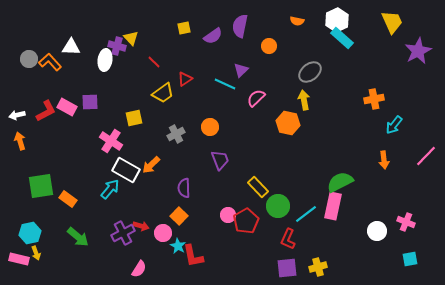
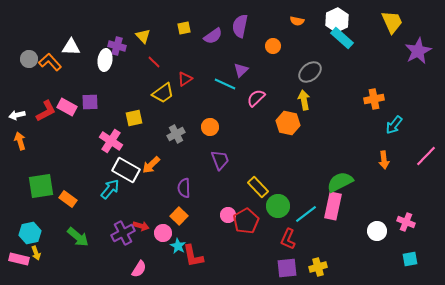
yellow triangle at (131, 38): moved 12 px right, 2 px up
orange circle at (269, 46): moved 4 px right
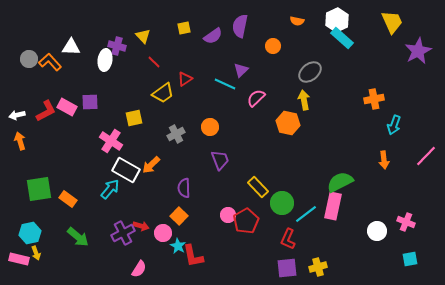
cyan arrow at (394, 125): rotated 18 degrees counterclockwise
green square at (41, 186): moved 2 px left, 3 px down
green circle at (278, 206): moved 4 px right, 3 px up
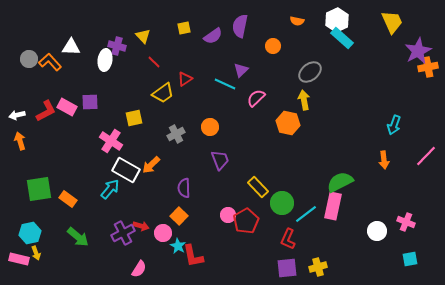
orange cross at (374, 99): moved 54 px right, 32 px up
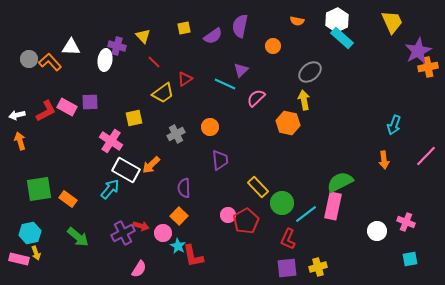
purple trapezoid at (220, 160): rotated 15 degrees clockwise
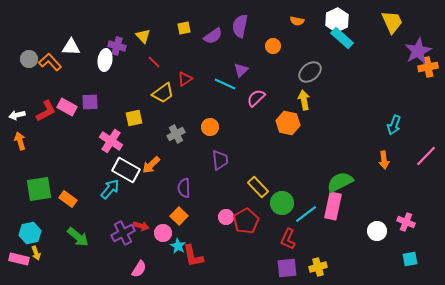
pink circle at (228, 215): moved 2 px left, 2 px down
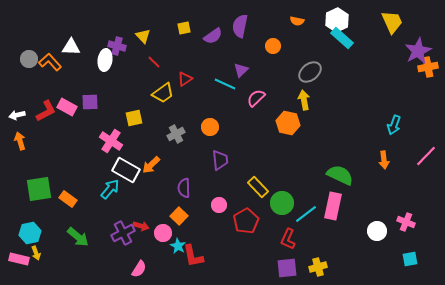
green semicircle at (340, 182): moved 7 px up; rotated 52 degrees clockwise
pink circle at (226, 217): moved 7 px left, 12 px up
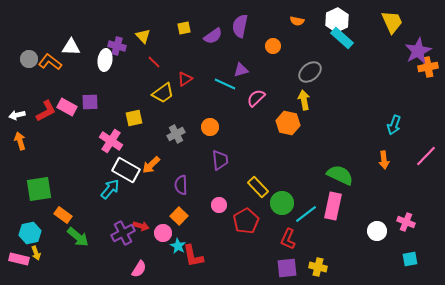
orange L-shape at (50, 62): rotated 10 degrees counterclockwise
purple triangle at (241, 70): rotated 28 degrees clockwise
purple semicircle at (184, 188): moved 3 px left, 3 px up
orange rectangle at (68, 199): moved 5 px left, 16 px down
yellow cross at (318, 267): rotated 30 degrees clockwise
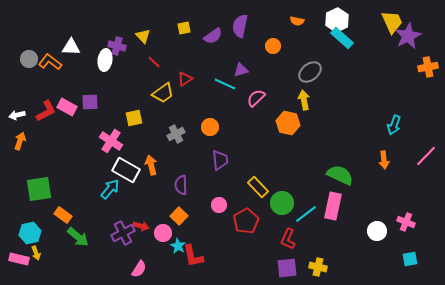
purple star at (418, 51): moved 10 px left, 15 px up
orange arrow at (20, 141): rotated 36 degrees clockwise
orange arrow at (151, 165): rotated 120 degrees clockwise
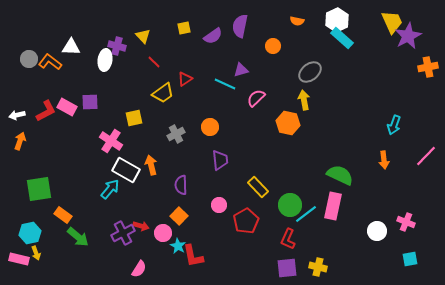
green circle at (282, 203): moved 8 px right, 2 px down
